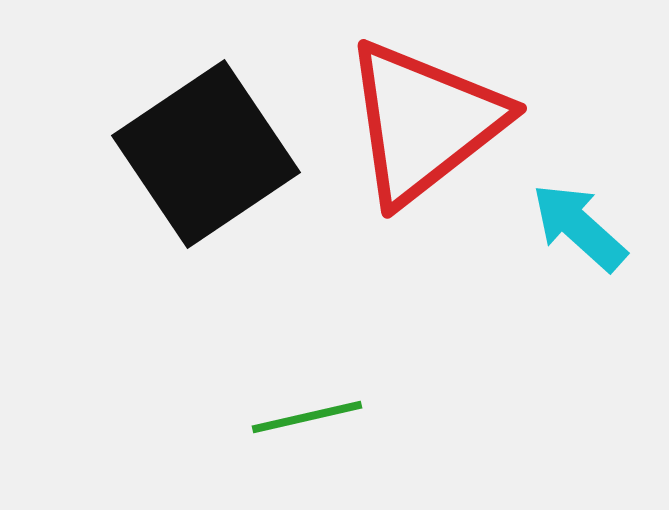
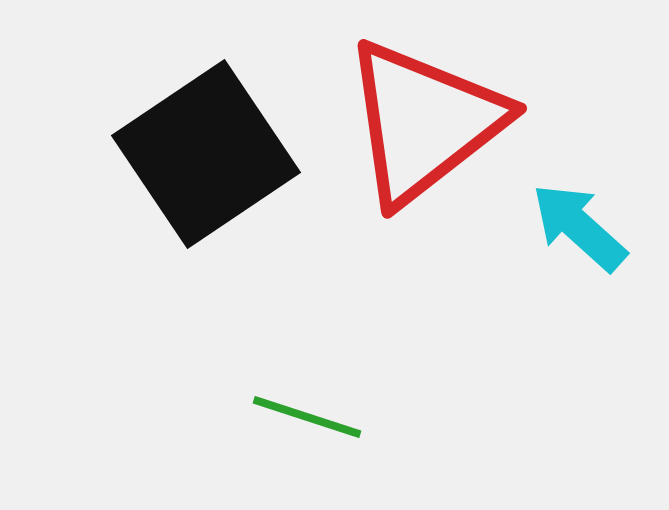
green line: rotated 31 degrees clockwise
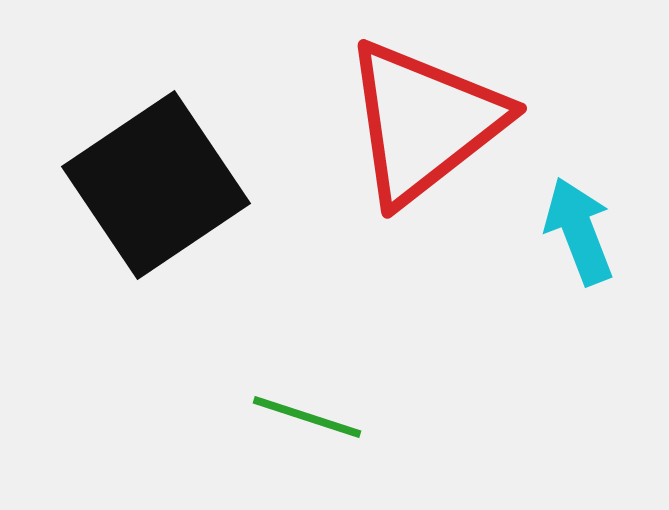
black square: moved 50 px left, 31 px down
cyan arrow: moved 4 px down; rotated 27 degrees clockwise
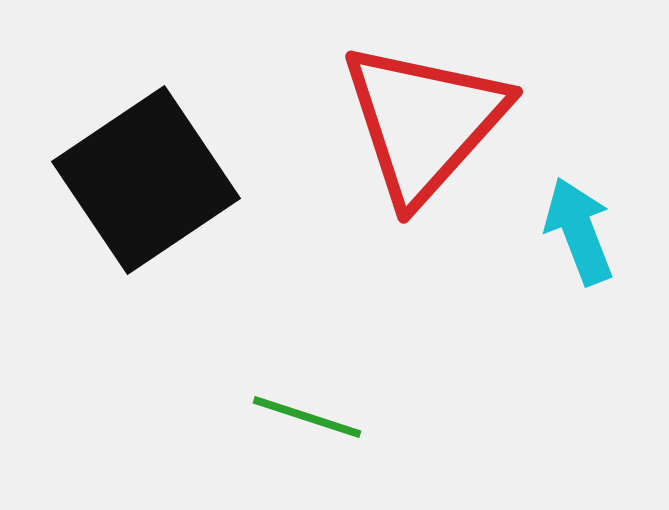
red triangle: rotated 10 degrees counterclockwise
black square: moved 10 px left, 5 px up
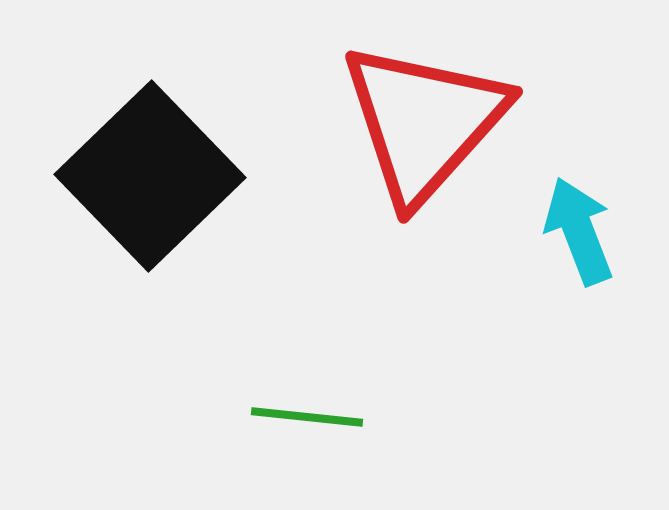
black square: moved 4 px right, 4 px up; rotated 10 degrees counterclockwise
green line: rotated 12 degrees counterclockwise
